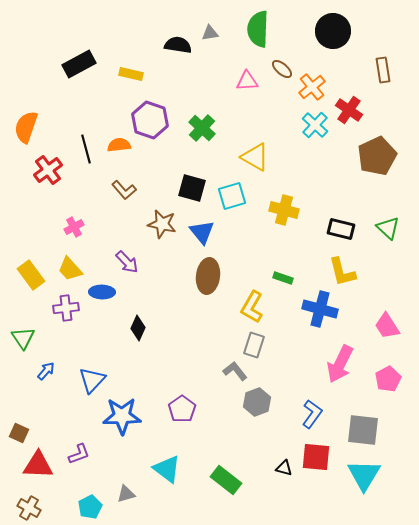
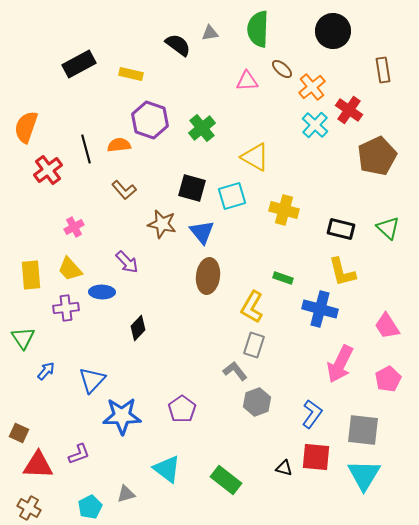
black semicircle at (178, 45): rotated 28 degrees clockwise
green cross at (202, 128): rotated 8 degrees clockwise
yellow rectangle at (31, 275): rotated 32 degrees clockwise
black diamond at (138, 328): rotated 20 degrees clockwise
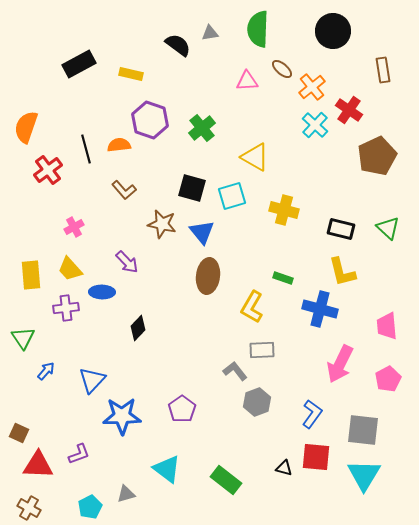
pink trapezoid at (387, 326): rotated 28 degrees clockwise
gray rectangle at (254, 345): moved 8 px right, 5 px down; rotated 70 degrees clockwise
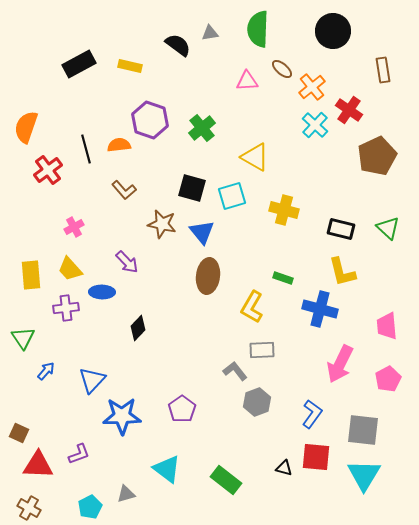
yellow rectangle at (131, 74): moved 1 px left, 8 px up
